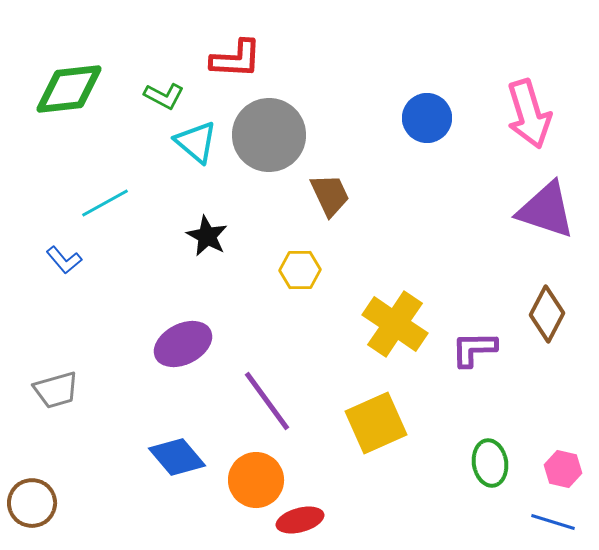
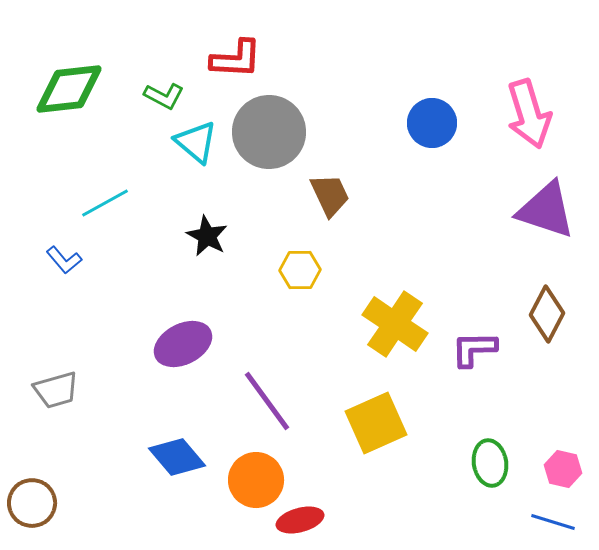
blue circle: moved 5 px right, 5 px down
gray circle: moved 3 px up
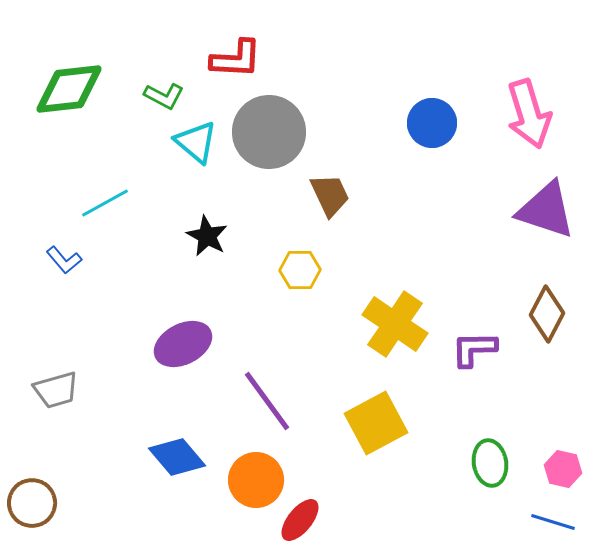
yellow square: rotated 4 degrees counterclockwise
red ellipse: rotated 36 degrees counterclockwise
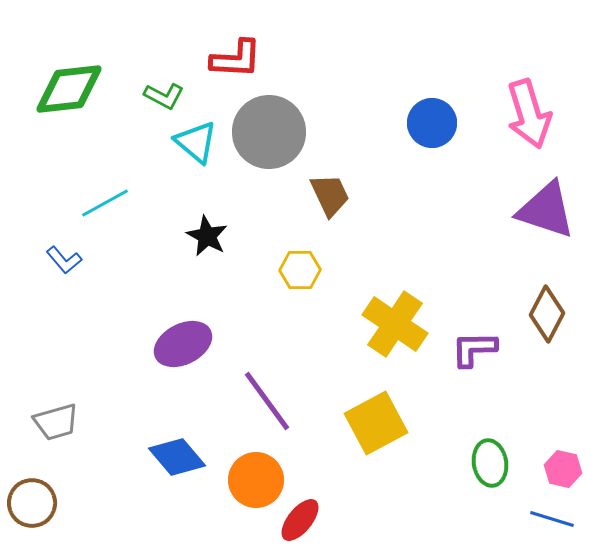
gray trapezoid: moved 32 px down
blue line: moved 1 px left, 3 px up
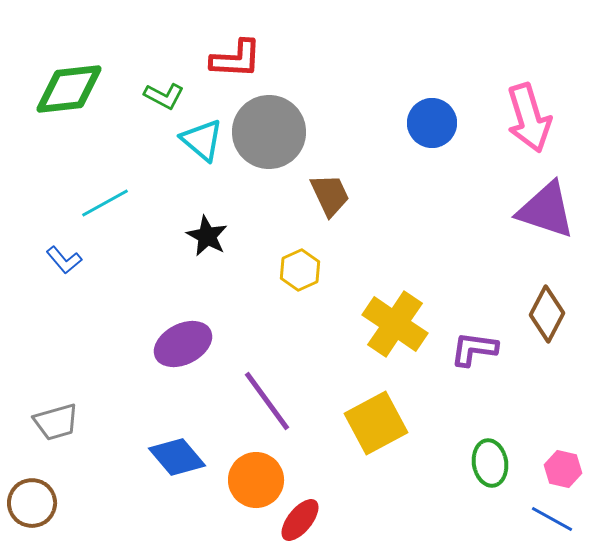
pink arrow: moved 4 px down
cyan triangle: moved 6 px right, 2 px up
yellow hexagon: rotated 24 degrees counterclockwise
purple L-shape: rotated 9 degrees clockwise
blue line: rotated 12 degrees clockwise
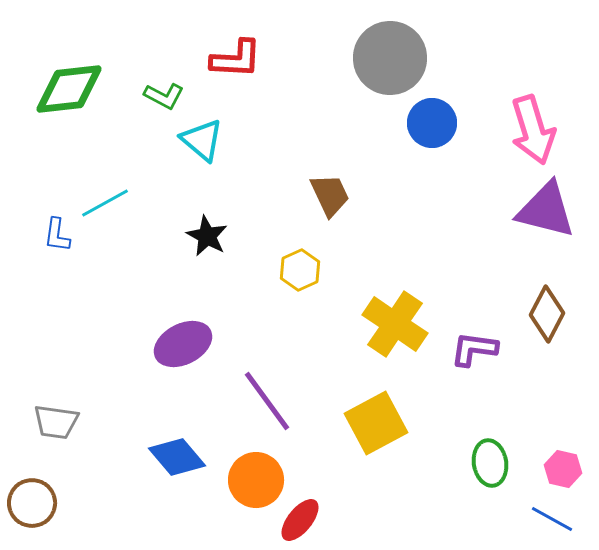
pink arrow: moved 4 px right, 12 px down
gray circle: moved 121 px right, 74 px up
purple triangle: rotated 4 degrees counterclockwise
blue L-shape: moved 7 px left, 25 px up; rotated 48 degrees clockwise
gray trapezoid: rotated 24 degrees clockwise
